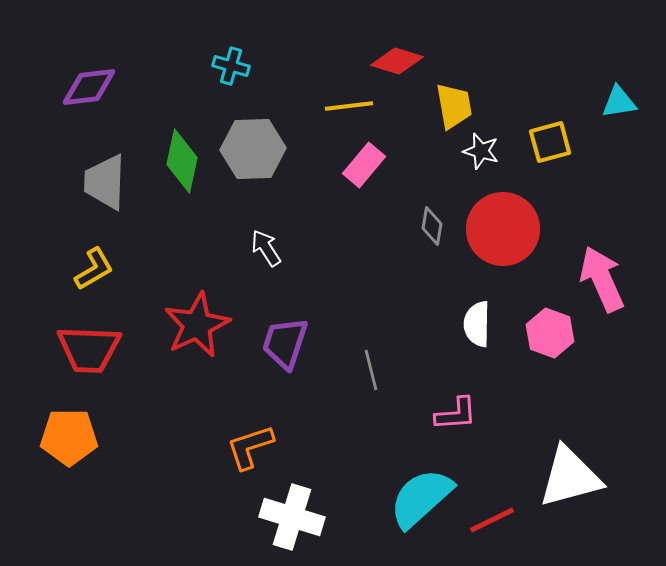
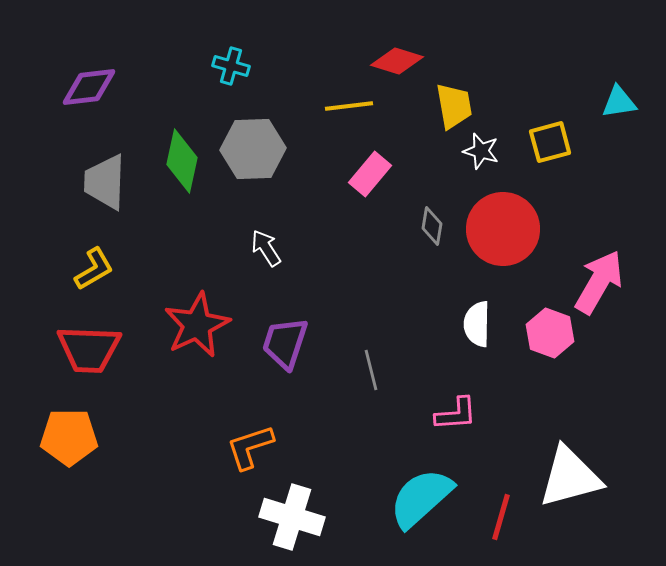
pink rectangle: moved 6 px right, 9 px down
pink arrow: moved 3 px left, 3 px down; rotated 54 degrees clockwise
red line: moved 9 px right, 3 px up; rotated 48 degrees counterclockwise
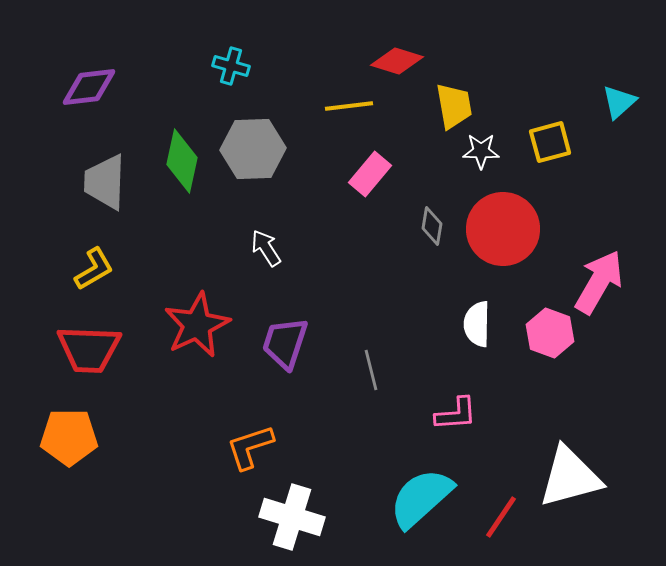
cyan triangle: rotated 33 degrees counterclockwise
white star: rotated 15 degrees counterclockwise
red line: rotated 18 degrees clockwise
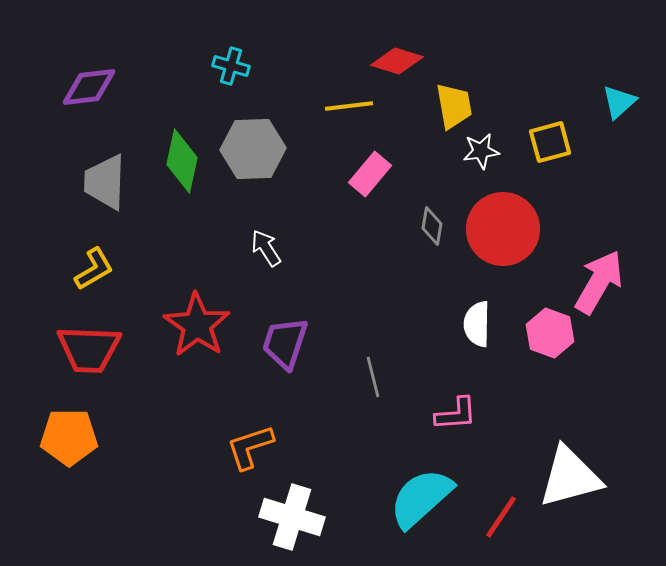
white star: rotated 9 degrees counterclockwise
red star: rotated 12 degrees counterclockwise
gray line: moved 2 px right, 7 px down
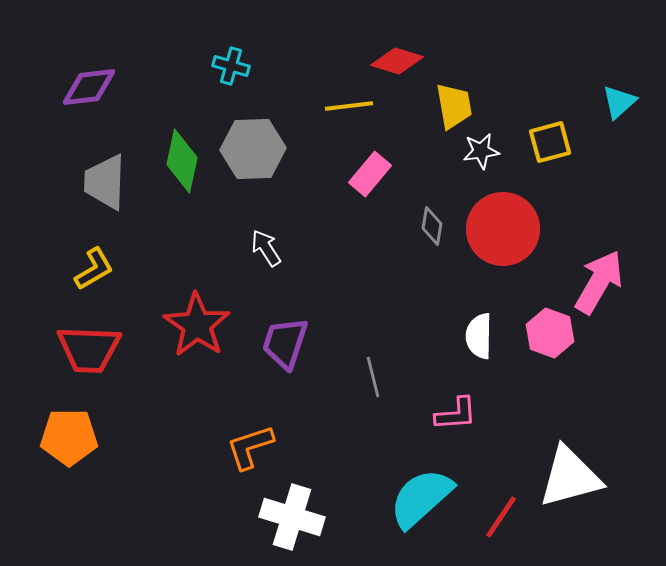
white semicircle: moved 2 px right, 12 px down
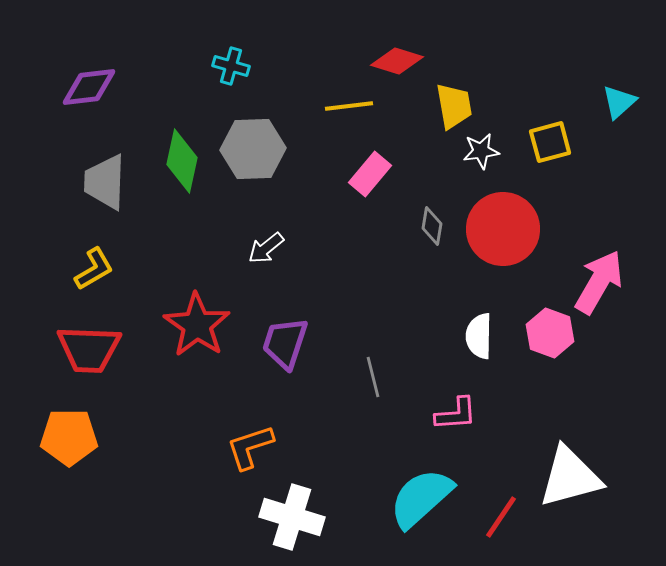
white arrow: rotated 96 degrees counterclockwise
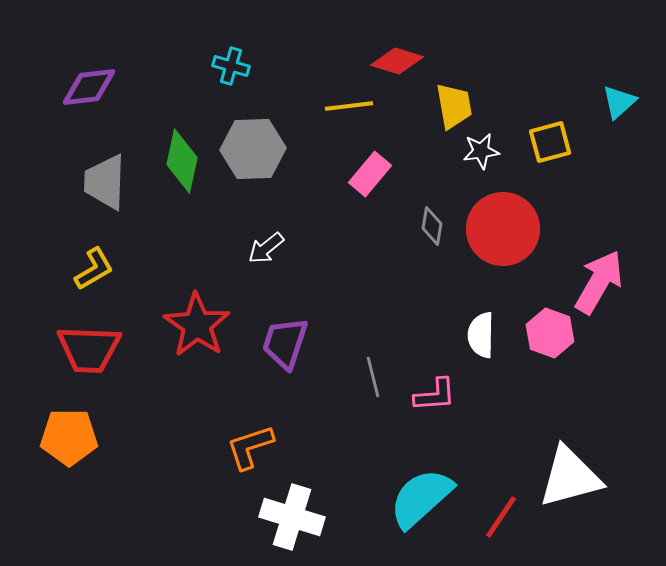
white semicircle: moved 2 px right, 1 px up
pink L-shape: moved 21 px left, 19 px up
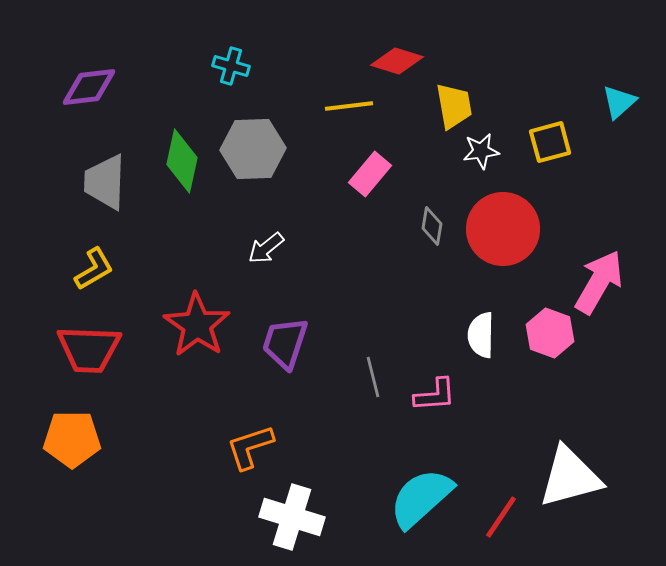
orange pentagon: moved 3 px right, 2 px down
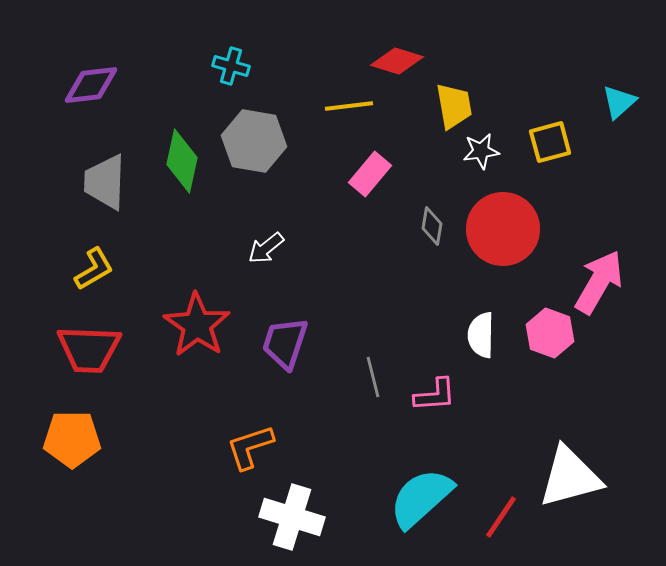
purple diamond: moved 2 px right, 2 px up
gray hexagon: moved 1 px right, 8 px up; rotated 12 degrees clockwise
